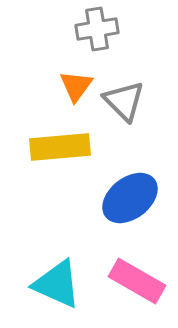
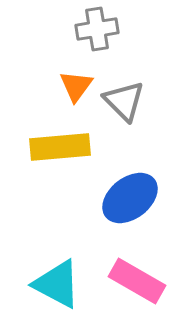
cyan triangle: rotated 4 degrees clockwise
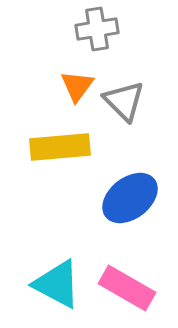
orange triangle: moved 1 px right
pink rectangle: moved 10 px left, 7 px down
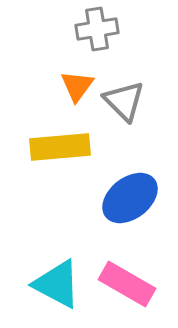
pink rectangle: moved 4 px up
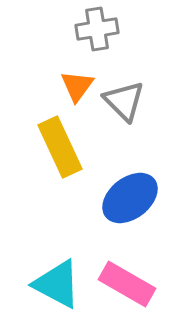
yellow rectangle: rotated 70 degrees clockwise
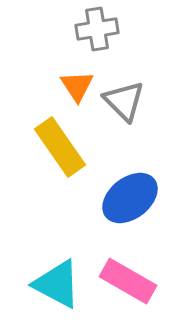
orange triangle: rotated 9 degrees counterclockwise
yellow rectangle: rotated 10 degrees counterclockwise
pink rectangle: moved 1 px right, 3 px up
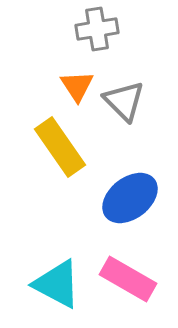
pink rectangle: moved 2 px up
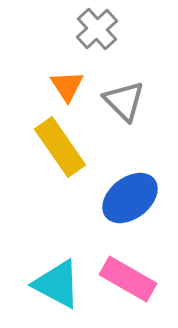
gray cross: rotated 33 degrees counterclockwise
orange triangle: moved 10 px left
